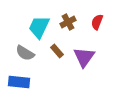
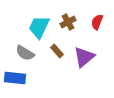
purple triangle: rotated 15 degrees clockwise
blue rectangle: moved 4 px left, 4 px up
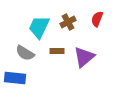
red semicircle: moved 3 px up
brown rectangle: rotated 48 degrees counterclockwise
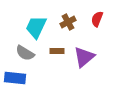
cyan trapezoid: moved 3 px left
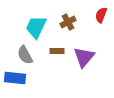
red semicircle: moved 4 px right, 4 px up
gray semicircle: moved 2 px down; rotated 30 degrees clockwise
purple triangle: rotated 10 degrees counterclockwise
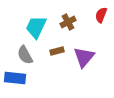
brown rectangle: rotated 16 degrees counterclockwise
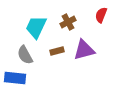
purple triangle: moved 7 px up; rotated 35 degrees clockwise
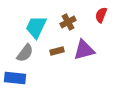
gray semicircle: moved 2 px up; rotated 114 degrees counterclockwise
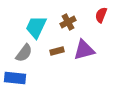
gray semicircle: moved 1 px left
